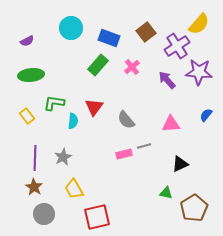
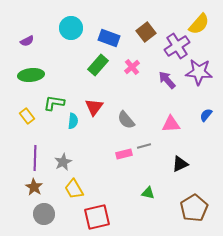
gray star: moved 5 px down
green triangle: moved 18 px left
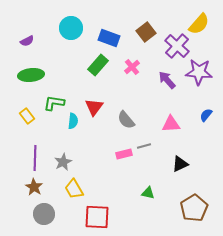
purple cross: rotated 15 degrees counterclockwise
red square: rotated 16 degrees clockwise
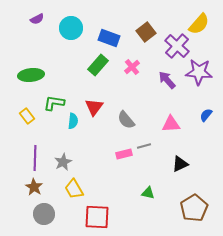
purple semicircle: moved 10 px right, 22 px up
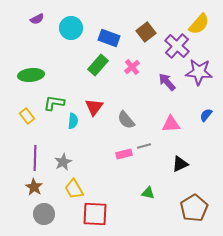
purple arrow: moved 2 px down
red square: moved 2 px left, 3 px up
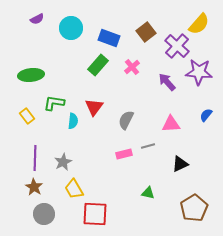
gray semicircle: rotated 66 degrees clockwise
gray line: moved 4 px right
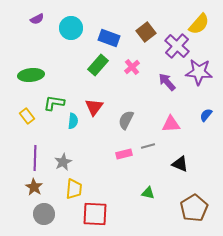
black triangle: rotated 48 degrees clockwise
yellow trapezoid: rotated 145 degrees counterclockwise
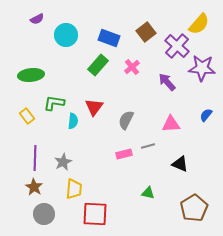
cyan circle: moved 5 px left, 7 px down
purple star: moved 3 px right, 4 px up
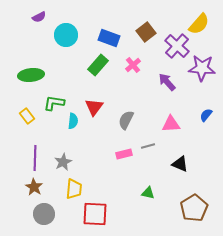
purple semicircle: moved 2 px right, 2 px up
pink cross: moved 1 px right, 2 px up
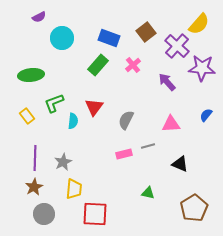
cyan circle: moved 4 px left, 3 px down
green L-shape: rotated 30 degrees counterclockwise
brown star: rotated 12 degrees clockwise
